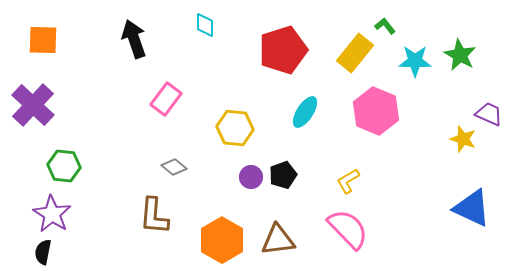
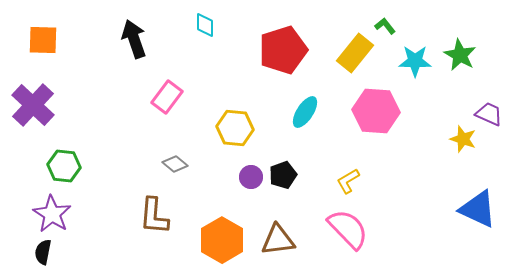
pink rectangle: moved 1 px right, 2 px up
pink hexagon: rotated 18 degrees counterclockwise
gray diamond: moved 1 px right, 3 px up
blue triangle: moved 6 px right, 1 px down
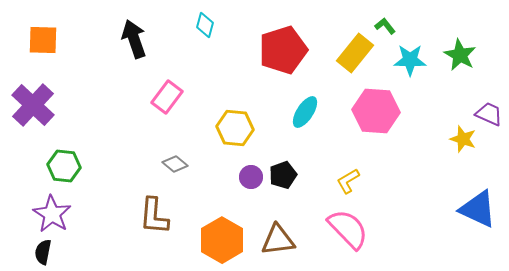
cyan diamond: rotated 15 degrees clockwise
cyan star: moved 5 px left, 1 px up
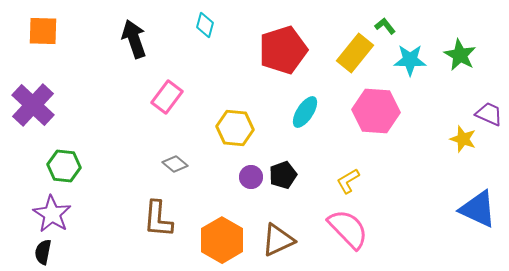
orange square: moved 9 px up
brown L-shape: moved 4 px right, 3 px down
brown triangle: rotated 18 degrees counterclockwise
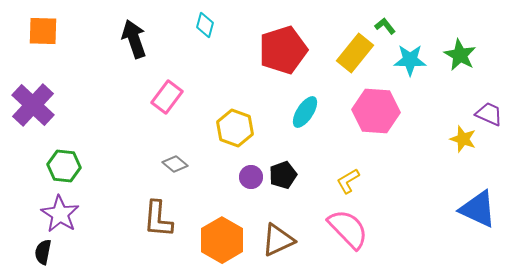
yellow hexagon: rotated 15 degrees clockwise
purple star: moved 8 px right
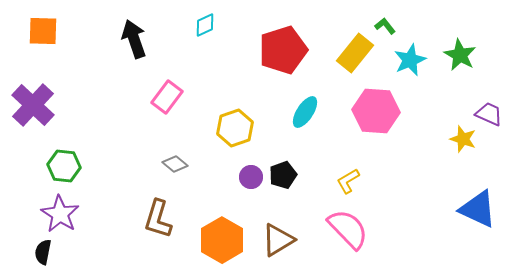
cyan diamond: rotated 50 degrees clockwise
cyan star: rotated 24 degrees counterclockwise
yellow hexagon: rotated 21 degrees clockwise
brown L-shape: rotated 12 degrees clockwise
brown triangle: rotated 6 degrees counterclockwise
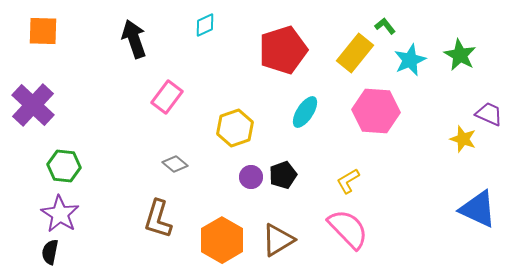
black semicircle: moved 7 px right
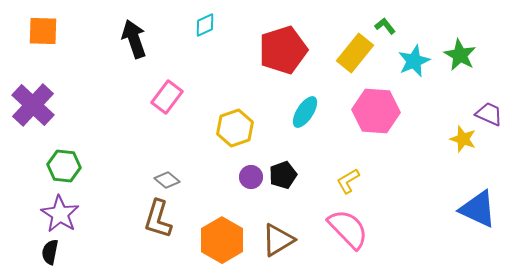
cyan star: moved 4 px right, 1 px down
gray diamond: moved 8 px left, 16 px down
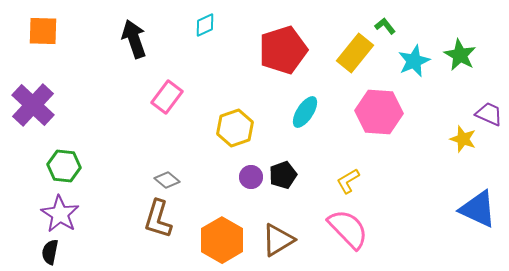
pink hexagon: moved 3 px right, 1 px down
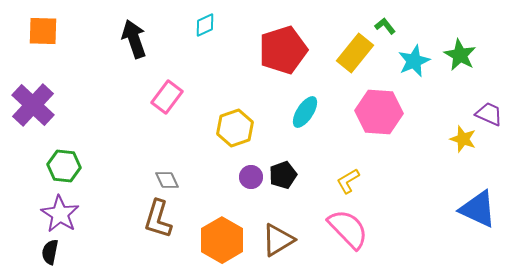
gray diamond: rotated 25 degrees clockwise
